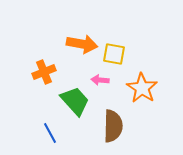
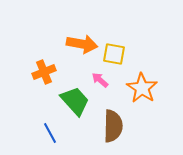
pink arrow: rotated 36 degrees clockwise
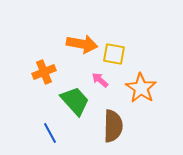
orange star: moved 1 px left
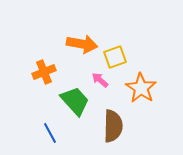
yellow square: moved 1 px right, 3 px down; rotated 30 degrees counterclockwise
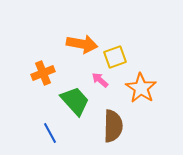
orange cross: moved 1 px left, 1 px down
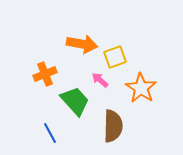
orange cross: moved 2 px right, 1 px down
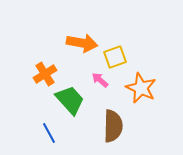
orange arrow: moved 1 px up
orange cross: rotated 10 degrees counterclockwise
orange star: rotated 8 degrees counterclockwise
green trapezoid: moved 5 px left, 1 px up
blue line: moved 1 px left
